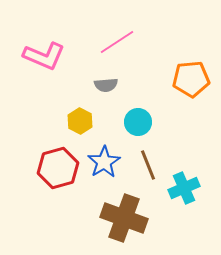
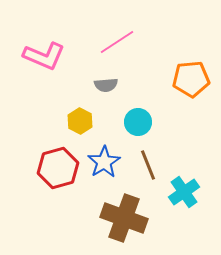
cyan cross: moved 4 px down; rotated 12 degrees counterclockwise
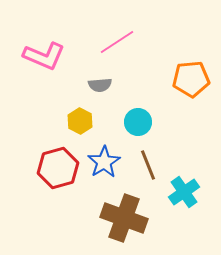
gray semicircle: moved 6 px left
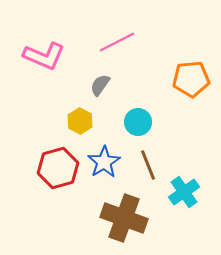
pink line: rotated 6 degrees clockwise
gray semicircle: rotated 130 degrees clockwise
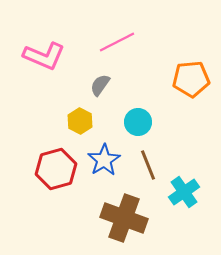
blue star: moved 2 px up
red hexagon: moved 2 px left, 1 px down
